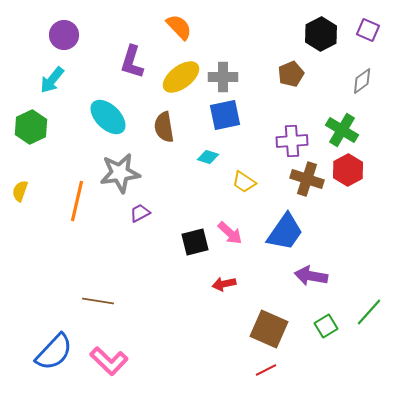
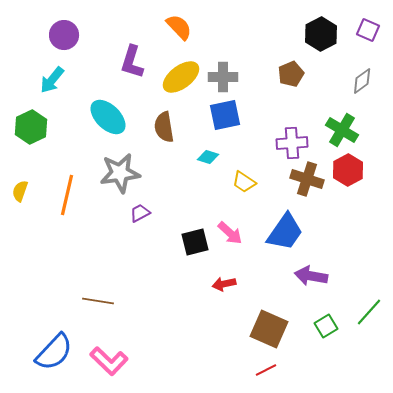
purple cross: moved 2 px down
orange line: moved 10 px left, 6 px up
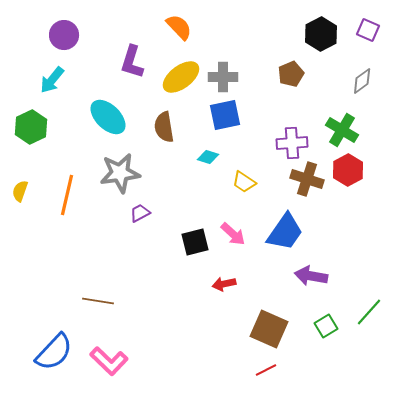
pink arrow: moved 3 px right, 1 px down
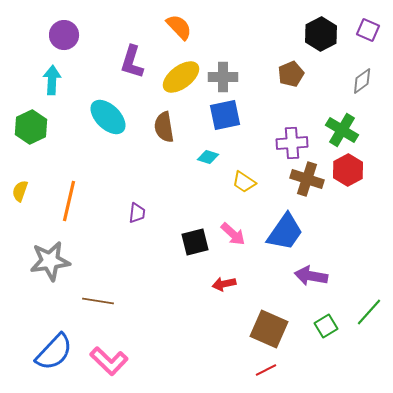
cyan arrow: rotated 144 degrees clockwise
gray star: moved 70 px left, 88 px down
orange line: moved 2 px right, 6 px down
purple trapezoid: moved 3 px left; rotated 125 degrees clockwise
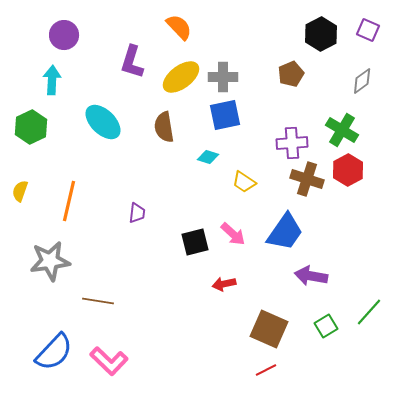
cyan ellipse: moved 5 px left, 5 px down
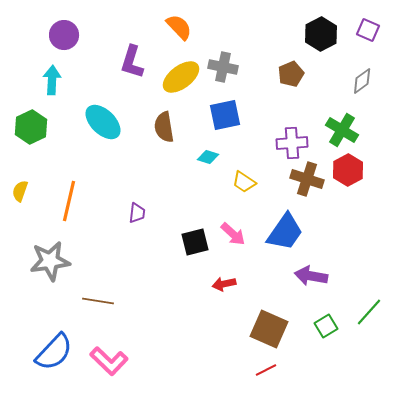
gray cross: moved 10 px up; rotated 12 degrees clockwise
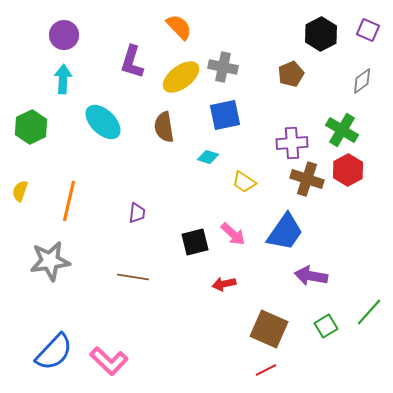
cyan arrow: moved 11 px right, 1 px up
brown line: moved 35 px right, 24 px up
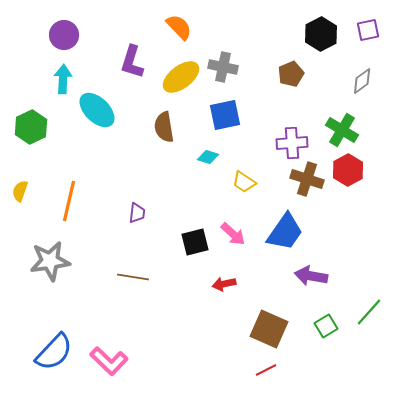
purple square: rotated 35 degrees counterclockwise
cyan ellipse: moved 6 px left, 12 px up
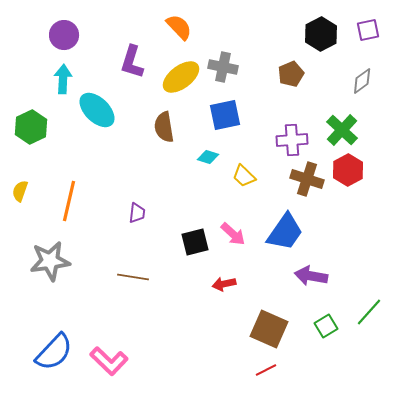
green cross: rotated 12 degrees clockwise
purple cross: moved 3 px up
yellow trapezoid: moved 6 px up; rotated 10 degrees clockwise
